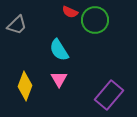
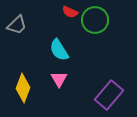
yellow diamond: moved 2 px left, 2 px down
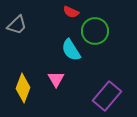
red semicircle: moved 1 px right
green circle: moved 11 px down
cyan semicircle: moved 12 px right
pink triangle: moved 3 px left
purple rectangle: moved 2 px left, 1 px down
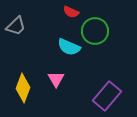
gray trapezoid: moved 1 px left, 1 px down
cyan semicircle: moved 2 px left, 3 px up; rotated 35 degrees counterclockwise
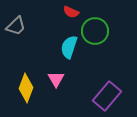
cyan semicircle: rotated 85 degrees clockwise
yellow diamond: moved 3 px right
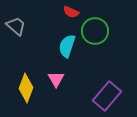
gray trapezoid: rotated 95 degrees counterclockwise
cyan semicircle: moved 2 px left, 1 px up
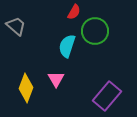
red semicircle: moved 3 px right; rotated 84 degrees counterclockwise
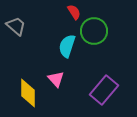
red semicircle: rotated 63 degrees counterclockwise
green circle: moved 1 px left
pink triangle: rotated 12 degrees counterclockwise
yellow diamond: moved 2 px right, 5 px down; rotated 20 degrees counterclockwise
purple rectangle: moved 3 px left, 6 px up
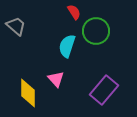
green circle: moved 2 px right
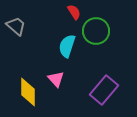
yellow diamond: moved 1 px up
